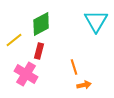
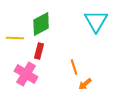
yellow line: moved 1 px right, 2 px up; rotated 42 degrees clockwise
orange arrow: moved 1 px right, 1 px up; rotated 152 degrees clockwise
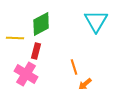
red rectangle: moved 3 px left
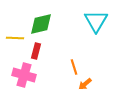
green diamond: rotated 15 degrees clockwise
pink cross: moved 2 px left, 1 px down; rotated 15 degrees counterclockwise
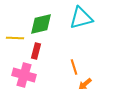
cyan triangle: moved 15 px left, 3 px up; rotated 45 degrees clockwise
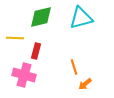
green diamond: moved 7 px up
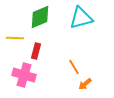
green diamond: moved 1 px left; rotated 10 degrees counterclockwise
orange line: rotated 14 degrees counterclockwise
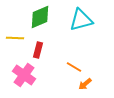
cyan triangle: moved 2 px down
red rectangle: moved 2 px right, 1 px up
orange line: rotated 28 degrees counterclockwise
pink cross: rotated 20 degrees clockwise
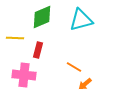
green diamond: moved 2 px right
pink cross: rotated 30 degrees counterclockwise
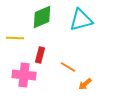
red rectangle: moved 2 px right, 5 px down
orange line: moved 6 px left
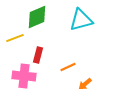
green diamond: moved 5 px left
yellow line: rotated 24 degrees counterclockwise
red rectangle: moved 2 px left
orange line: rotated 56 degrees counterclockwise
pink cross: moved 1 px down
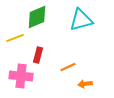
pink cross: moved 3 px left
orange arrow: rotated 32 degrees clockwise
